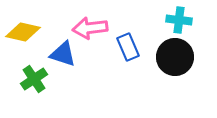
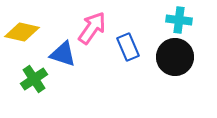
pink arrow: moved 2 px right; rotated 132 degrees clockwise
yellow diamond: moved 1 px left
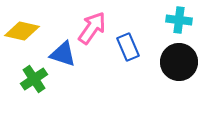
yellow diamond: moved 1 px up
black circle: moved 4 px right, 5 px down
